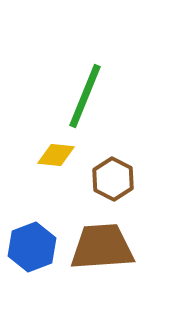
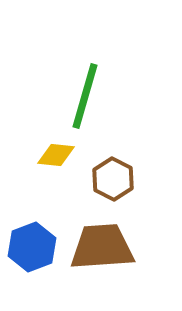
green line: rotated 6 degrees counterclockwise
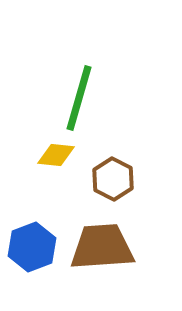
green line: moved 6 px left, 2 px down
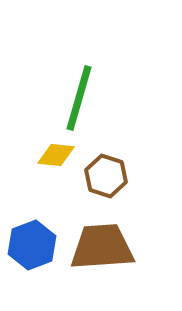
brown hexagon: moved 7 px left, 3 px up; rotated 9 degrees counterclockwise
blue hexagon: moved 2 px up
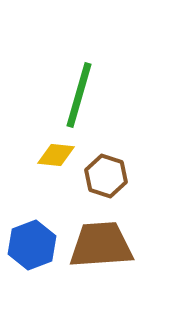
green line: moved 3 px up
brown trapezoid: moved 1 px left, 2 px up
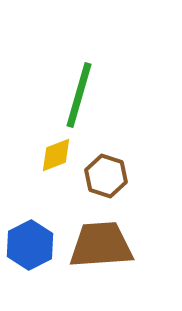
yellow diamond: rotated 27 degrees counterclockwise
blue hexagon: moved 2 px left; rotated 6 degrees counterclockwise
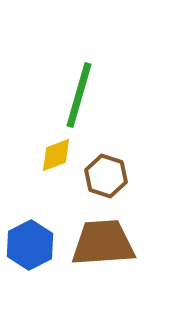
brown trapezoid: moved 2 px right, 2 px up
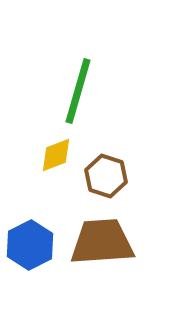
green line: moved 1 px left, 4 px up
brown trapezoid: moved 1 px left, 1 px up
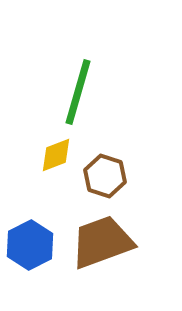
green line: moved 1 px down
brown hexagon: moved 1 px left
brown trapezoid: rotated 16 degrees counterclockwise
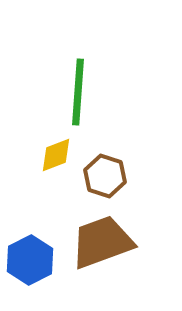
green line: rotated 12 degrees counterclockwise
blue hexagon: moved 15 px down
